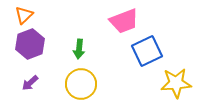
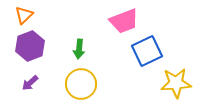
purple hexagon: moved 2 px down
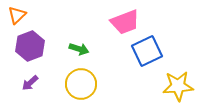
orange triangle: moved 7 px left
pink trapezoid: moved 1 px right, 1 px down
green arrow: rotated 78 degrees counterclockwise
yellow star: moved 2 px right, 3 px down
